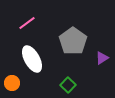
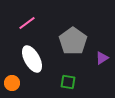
green square: moved 3 px up; rotated 35 degrees counterclockwise
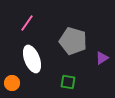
pink line: rotated 18 degrees counterclockwise
gray pentagon: rotated 20 degrees counterclockwise
white ellipse: rotated 8 degrees clockwise
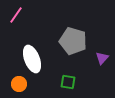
pink line: moved 11 px left, 8 px up
purple triangle: rotated 16 degrees counterclockwise
orange circle: moved 7 px right, 1 px down
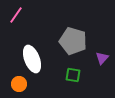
green square: moved 5 px right, 7 px up
